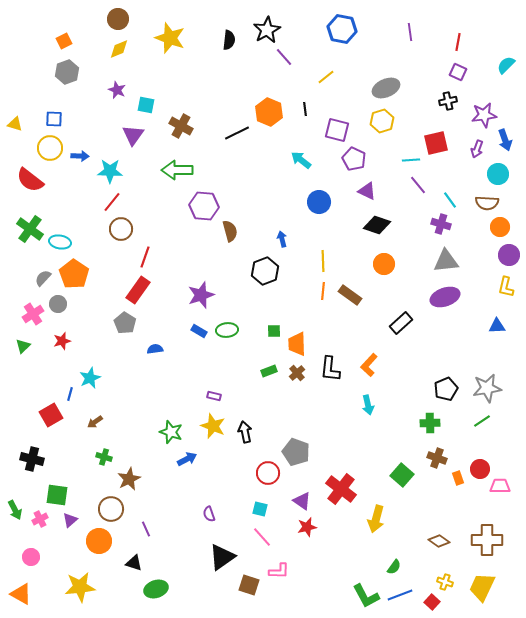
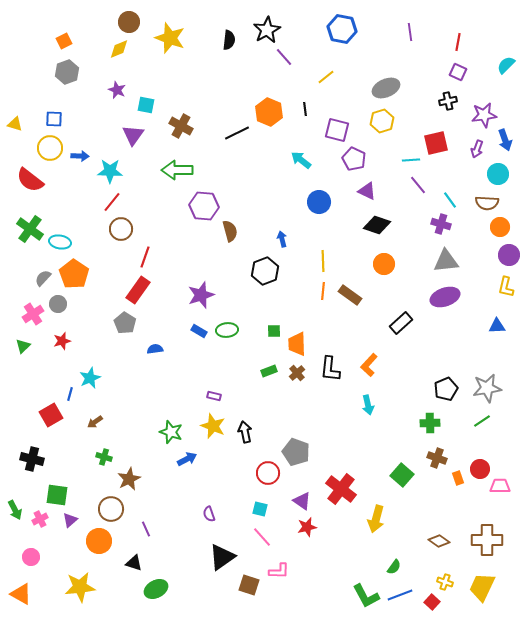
brown circle at (118, 19): moved 11 px right, 3 px down
green ellipse at (156, 589): rotated 10 degrees counterclockwise
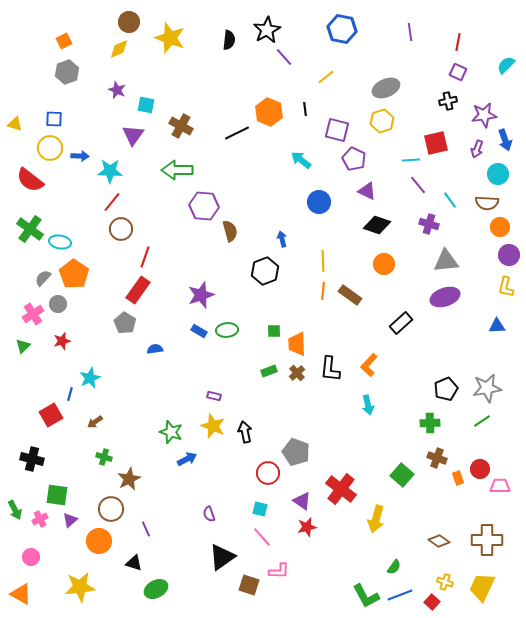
purple cross at (441, 224): moved 12 px left
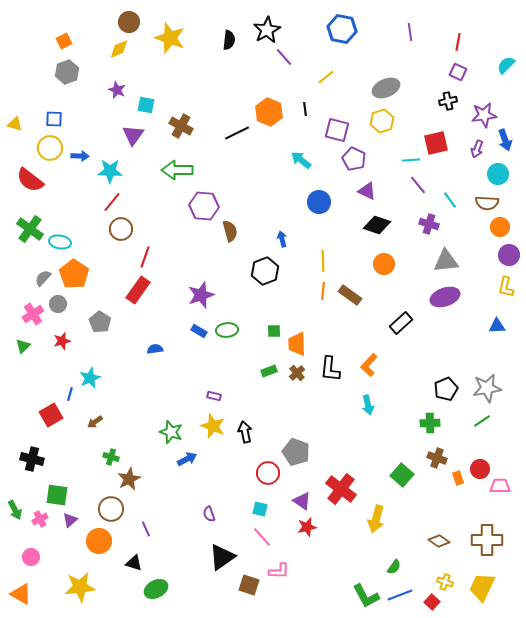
gray pentagon at (125, 323): moved 25 px left, 1 px up
green cross at (104, 457): moved 7 px right
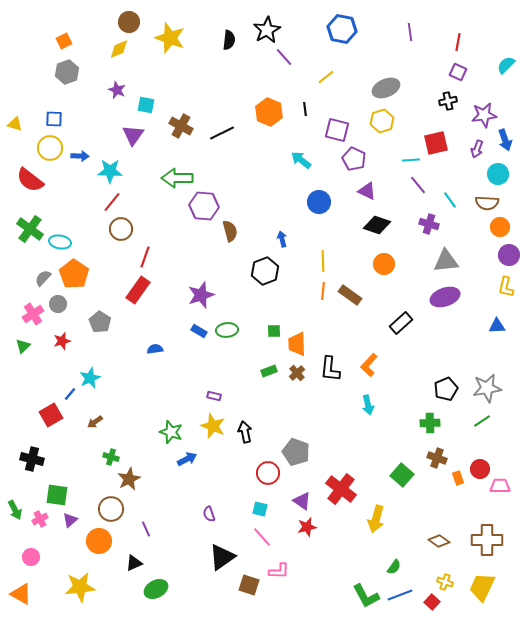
black line at (237, 133): moved 15 px left
green arrow at (177, 170): moved 8 px down
blue line at (70, 394): rotated 24 degrees clockwise
black triangle at (134, 563): rotated 42 degrees counterclockwise
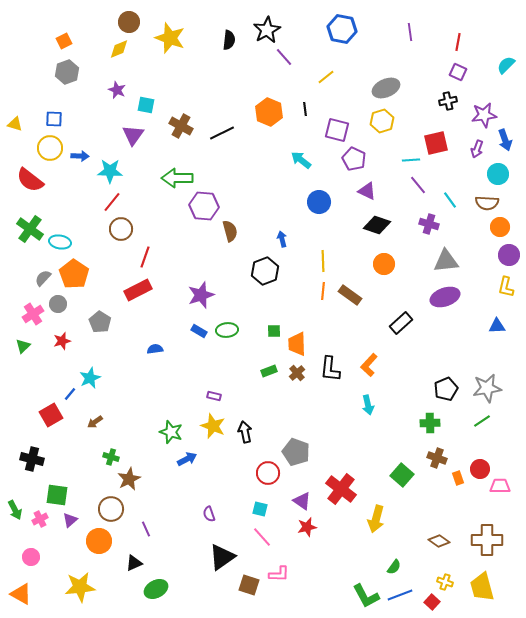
red rectangle at (138, 290): rotated 28 degrees clockwise
pink L-shape at (279, 571): moved 3 px down
yellow trapezoid at (482, 587): rotated 40 degrees counterclockwise
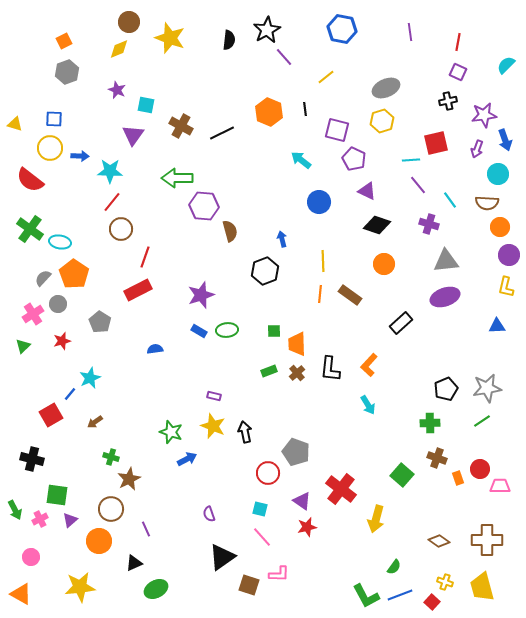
orange line at (323, 291): moved 3 px left, 3 px down
cyan arrow at (368, 405): rotated 18 degrees counterclockwise
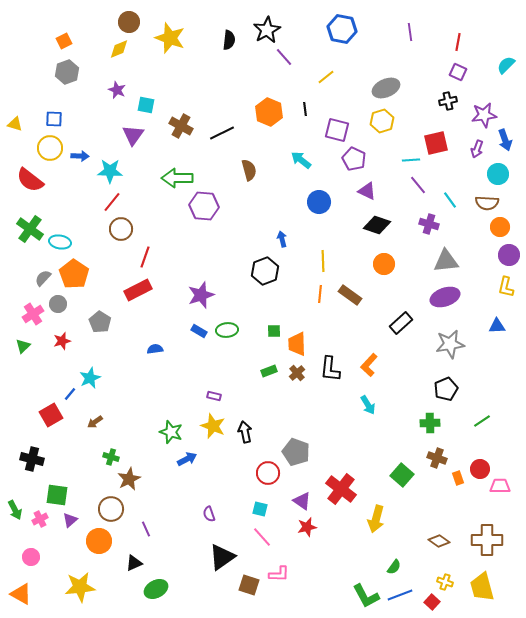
brown semicircle at (230, 231): moved 19 px right, 61 px up
gray star at (487, 388): moved 37 px left, 44 px up
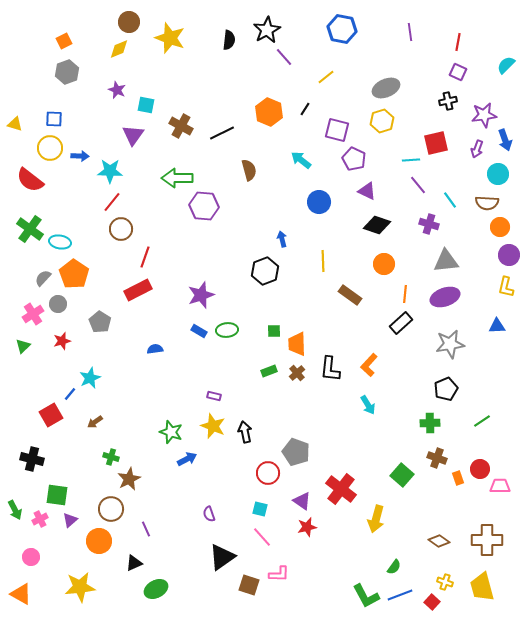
black line at (305, 109): rotated 40 degrees clockwise
orange line at (320, 294): moved 85 px right
